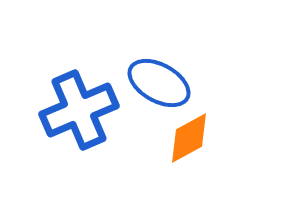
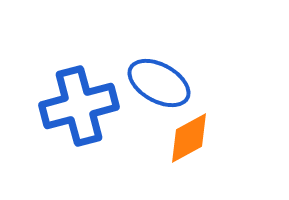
blue cross: moved 4 px up; rotated 8 degrees clockwise
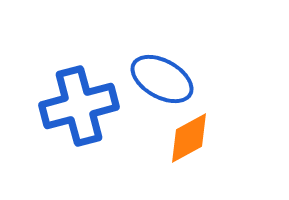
blue ellipse: moved 3 px right, 4 px up
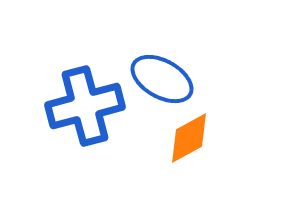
blue cross: moved 6 px right
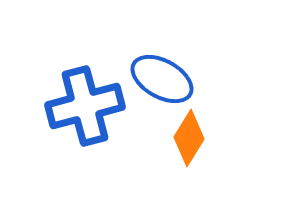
orange diamond: rotated 30 degrees counterclockwise
